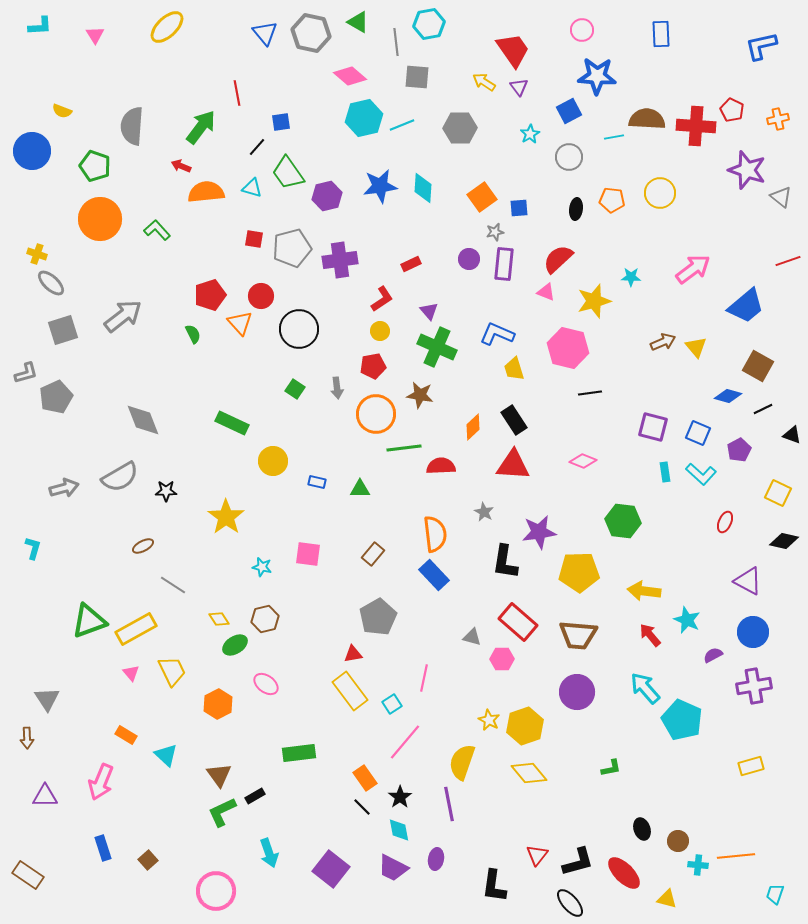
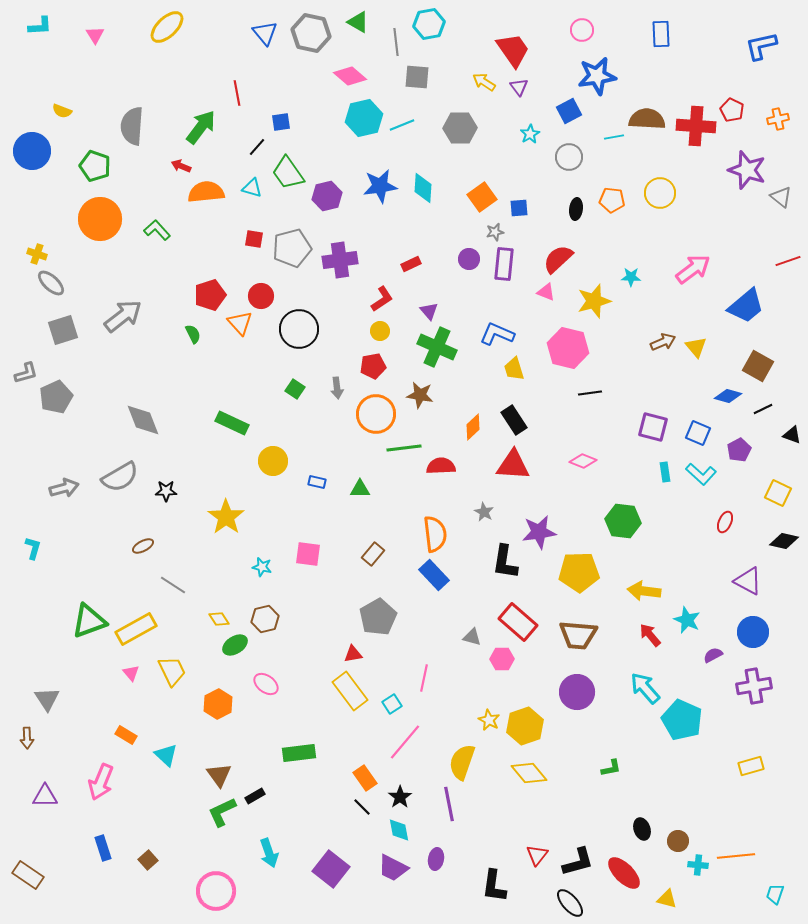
blue star at (597, 76): rotated 12 degrees counterclockwise
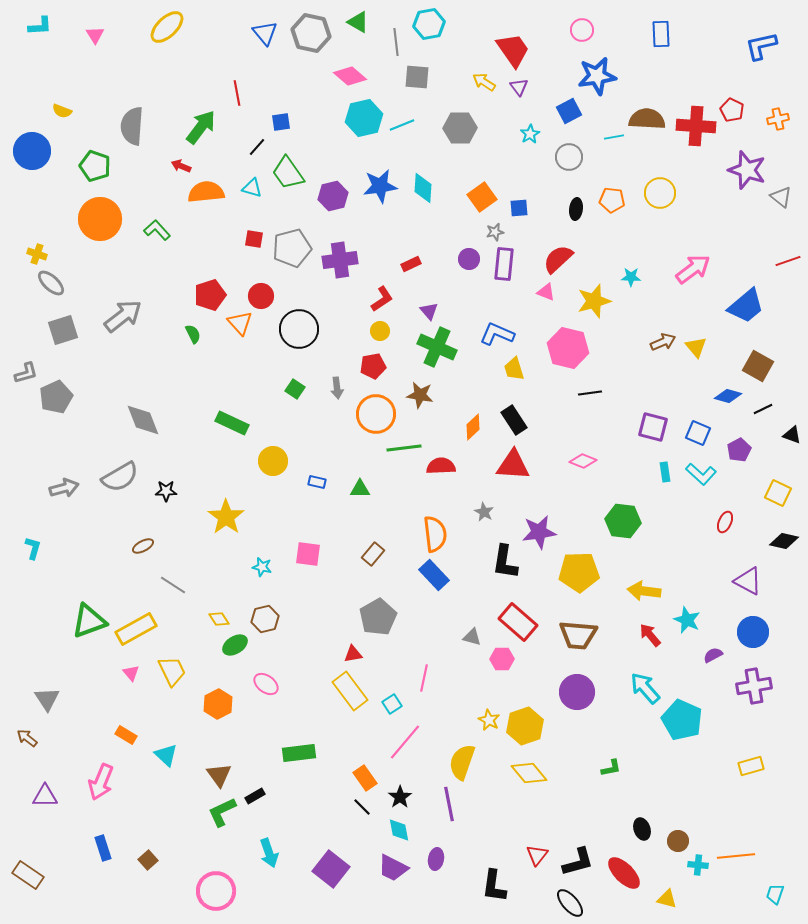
purple hexagon at (327, 196): moved 6 px right
brown arrow at (27, 738): rotated 130 degrees clockwise
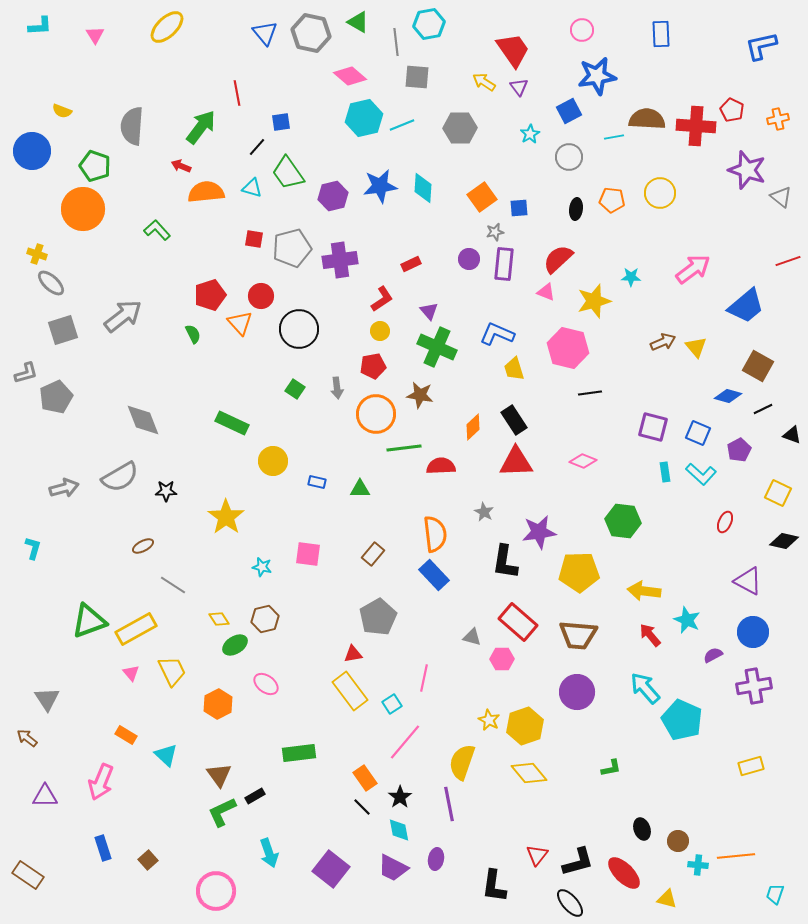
orange circle at (100, 219): moved 17 px left, 10 px up
red triangle at (513, 465): moved 3 px right, 3 px up; rotated 6 degrees counterclockwise
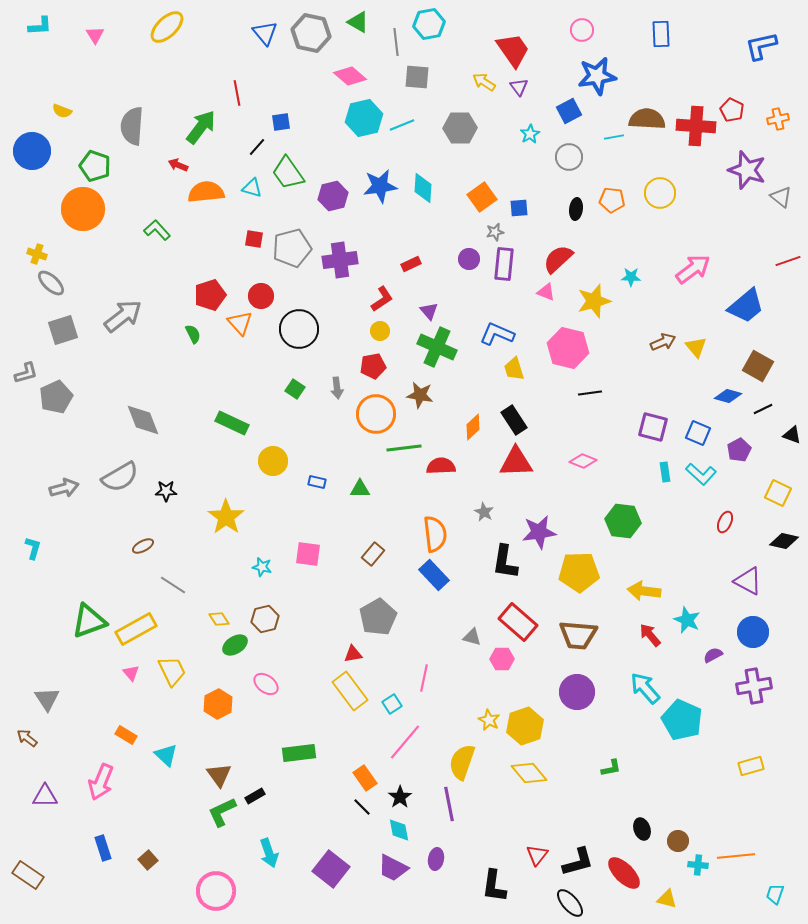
red arrow at (181, 166): moved 3 px left, 1 px up
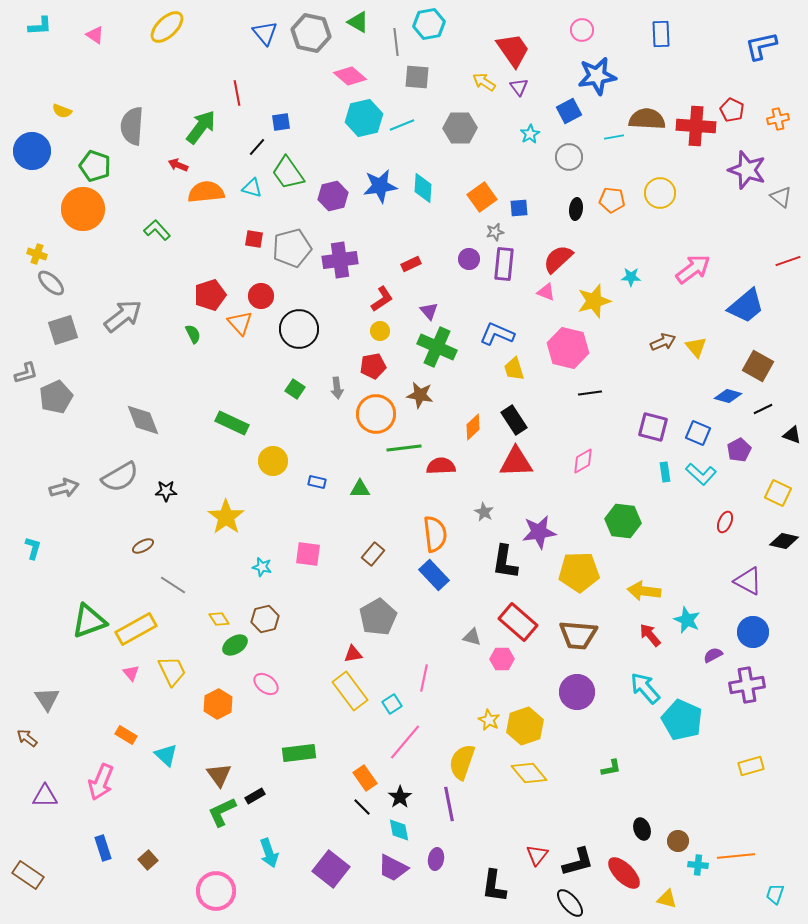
pink triangle at (95, 35): rotated 24 degrees counterclockwise
pink diamond at (583, 461): rotated 52 degrees counterclockwise
purple cross at (754, 686): moved 7 px left, 1 px up
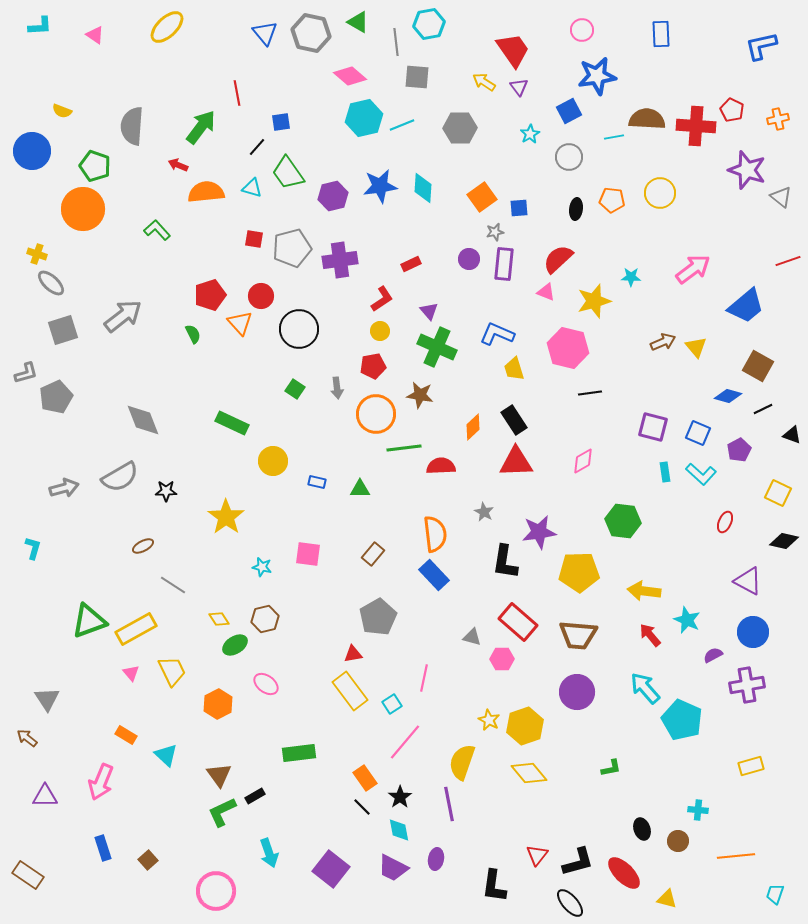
cyan cross at (698, 865): moved 55 px up
